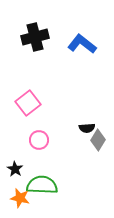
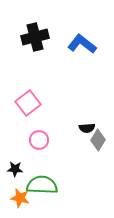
black star: rotated 28 degrees counterclockwise
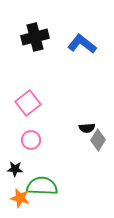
pink circle: moved 8 px left
green semicircle: moved 1 px down
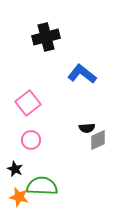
black cross: moved 11 px right
blue L-shape: moved 30 px down
gray diamond: rotated 35 degrees clockwise
black star: rotated 21 degrees clockwise
orange star: moved 1 px left, 1 px up
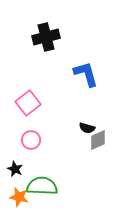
blue L-shape: moved 4 px right; rotated 36 degrees clockwise
black semicircle: rotated 21 degrees clockwise
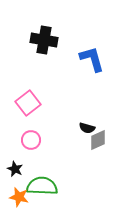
black cross: moved 2 px left, 3 px down; rotated 24 degrees clockwise
blue L-shape: moved 6 px right, 15 px up
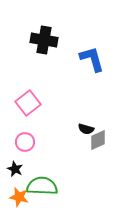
black semicircle: moved 1 px left, 1 px down
pink circle: moved 6 px left, 2 px down
